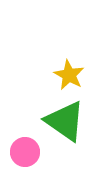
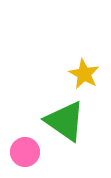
yellow star: moved 15 px right, 1 px up
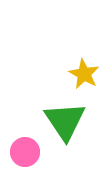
green triangle: rotated 21 degrees clockwise
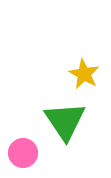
pink circle: moved 2 px left, 1 px down
